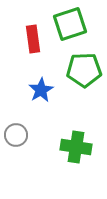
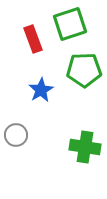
red rectangle: rotated 12 degrees counterclockwise
green cross: moved 9 px right
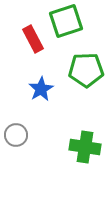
green square: moved 4 px left, 3 px up
red rectangle: rotated 8 degrees counterclockwise
green pentagon: moved 2 px right
blue star: moved 1 px up
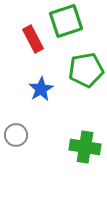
green pentagon: rotated 8 degrees counterclockwise
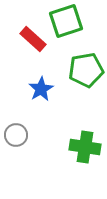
red rectangle: rotated 20 degrees counterclockwise
